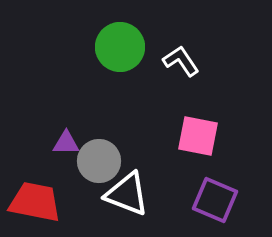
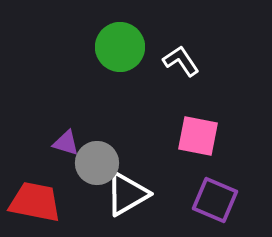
purple triangle: rotated 16 degrees clockwise
gray circle: moved 2 px left, 2 px down
white triangle: rotated 51 degrees counterclockwise
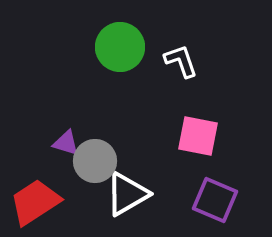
white L-shape: rotated 15 degrees clockwise
gray circle: moved 2 px left, 2 px up
red trapezoid: rotated 44 degrees counterclockwise
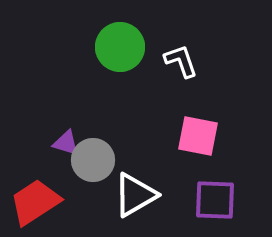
gray circle: moved 2 px left, 1 px up
white triangle: moved 8 px right, 1 px down
purple square: rotated 21 degrees counterclockwise
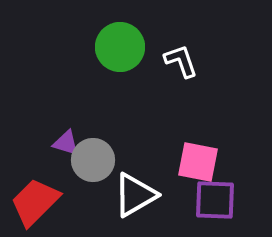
pink square: moved 26 px down
red trapezoid: rotated 12 degrees counterclockwise
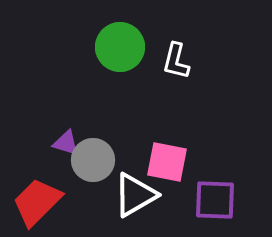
white L-shape: moved 5 px left; rotated 147 degrees counterclockwise
pink square: moved 31 px left
red trapezoid: moved 2 px right
